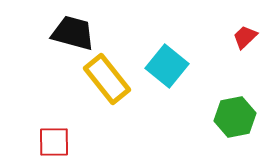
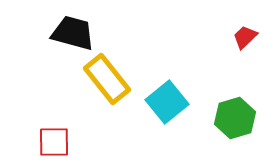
cyan square: moved 36 px down; rotated 12 degrees clockwise
green hexagon: moved 1 px down; rotated 6 degrees counterclockwise
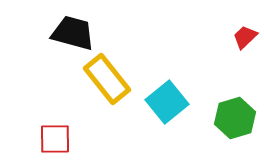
red square: moved 1 px right, 3 px up
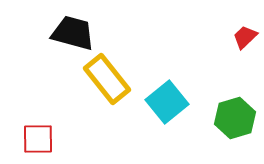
red square: moved 17 px left
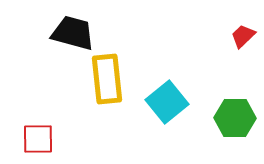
red trapezoid: moved 2 px left, 1 px up
yellow rectangle: rotated 33 degrees clockwise
green hexagon: rotated 18 degrees clockwise
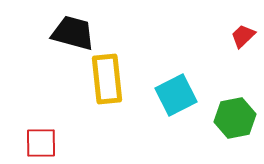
cyan square: moved 9 px right, 7 px up; rotated 12 degrees clockwise
green hexagon: rotated 12 degrees counterclockwise
red square: moved 3 px right, 4 px down
